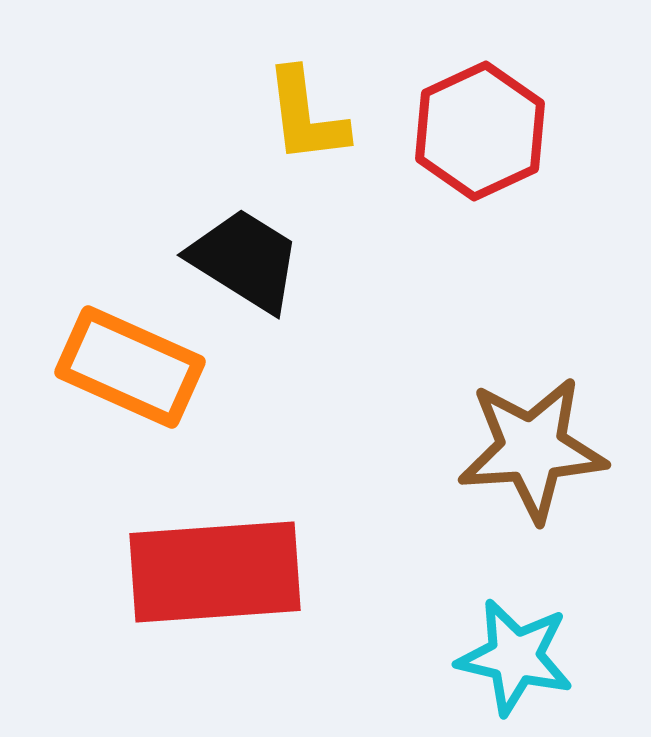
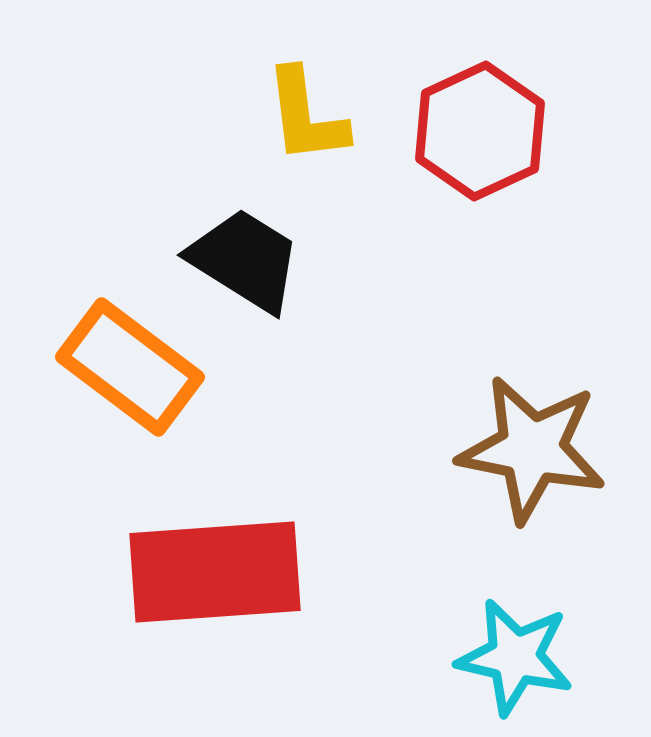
orange rectangle: rotated 13 degrees clockwise
brown star: rotated 15 degrees clockwise
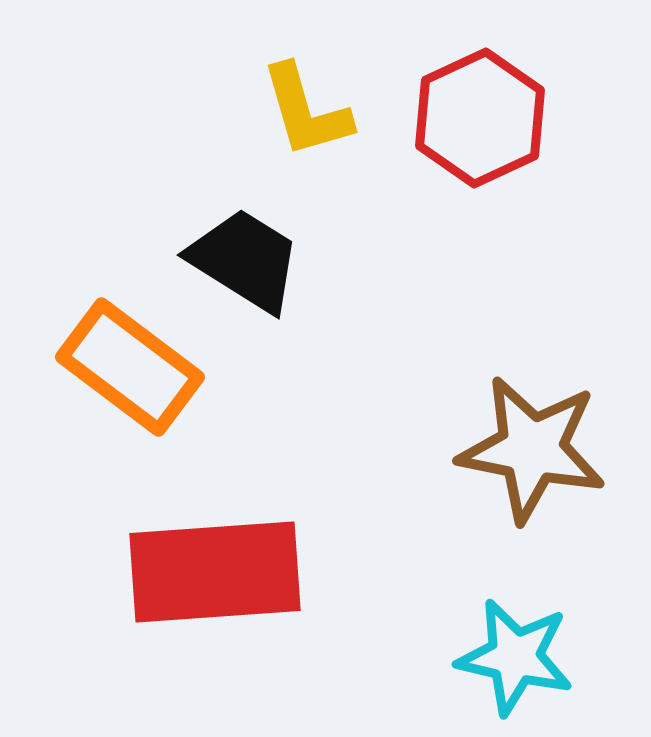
yellow L-shape: moved 5 px up; rotated 9 degrees counterclockwise
red hexagon: moved 13 px up
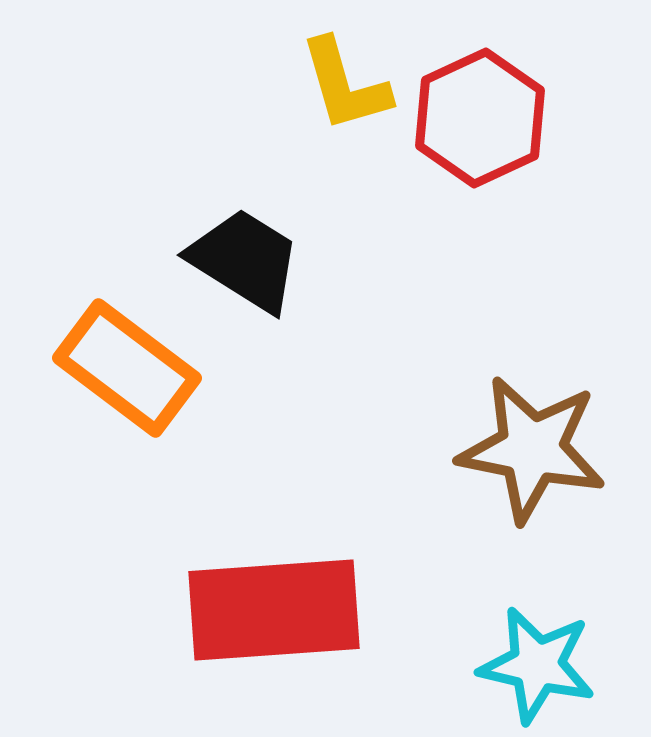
yellow L-shape: moved 39 px right, 26 px up
orange rectangle: moved 3 px left, 1 px down
red rectangle: moved 59 px right, 38 px down
cyan star: moved 22 px right, 8 px down
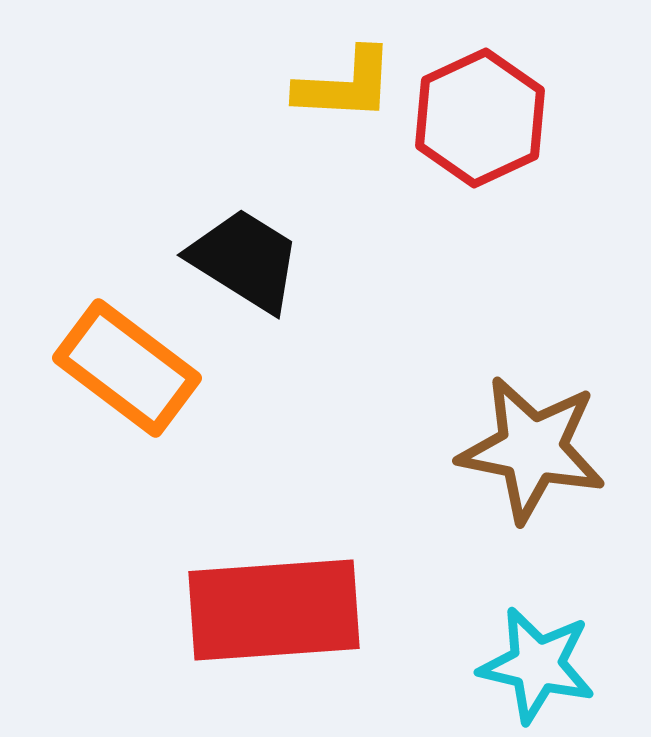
yellow L-shape: rotated 71 degrees counterclockwise
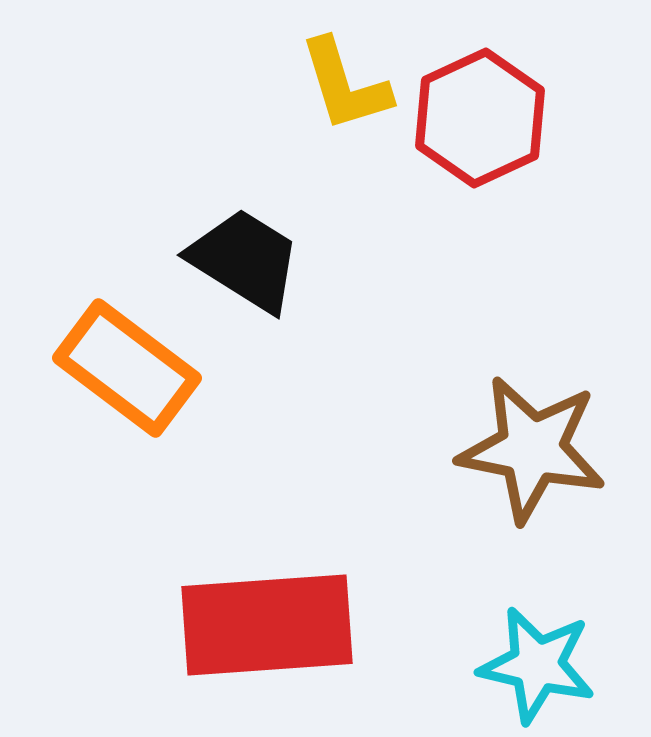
yellow L-shape: rotated 70 degrees clockwise
red rectangle: moved 7 px left, 15 px down
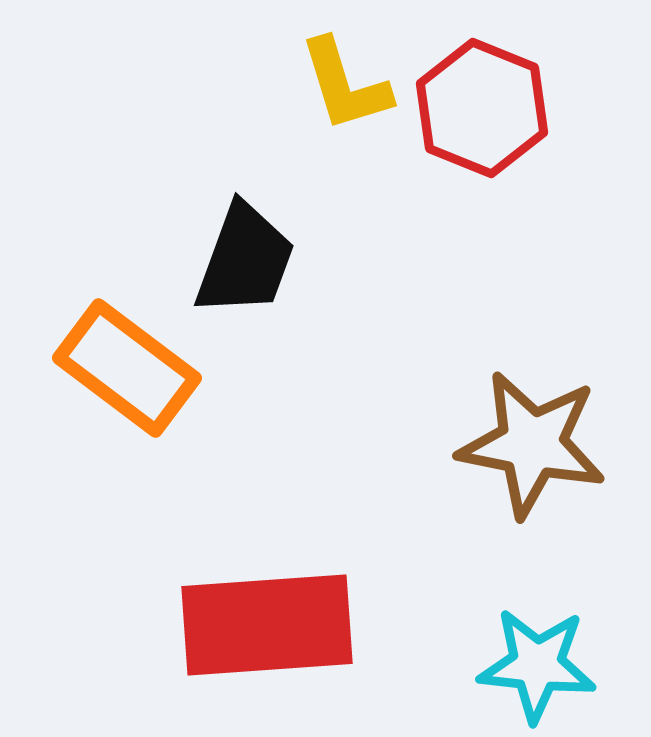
red hexagon: moved 2 px right, 10 px up; rotated 13 degrees counterclockwise
black trapezoid: rotated 78 degrees clockwise
brown star: moved 5 px up
cyan star: rotated 7 degrees counterclockwise
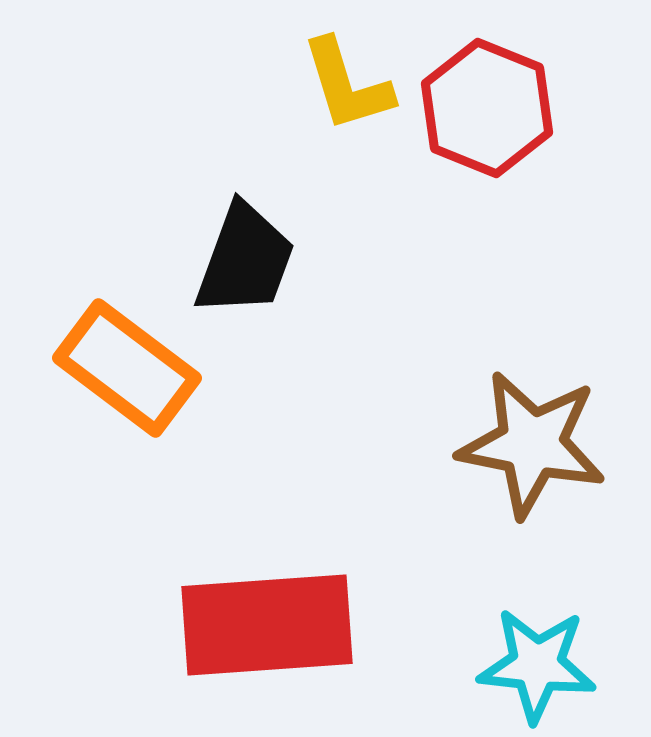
yellow L-shape: moved 2 px right
red hexagon: moved 5 px right
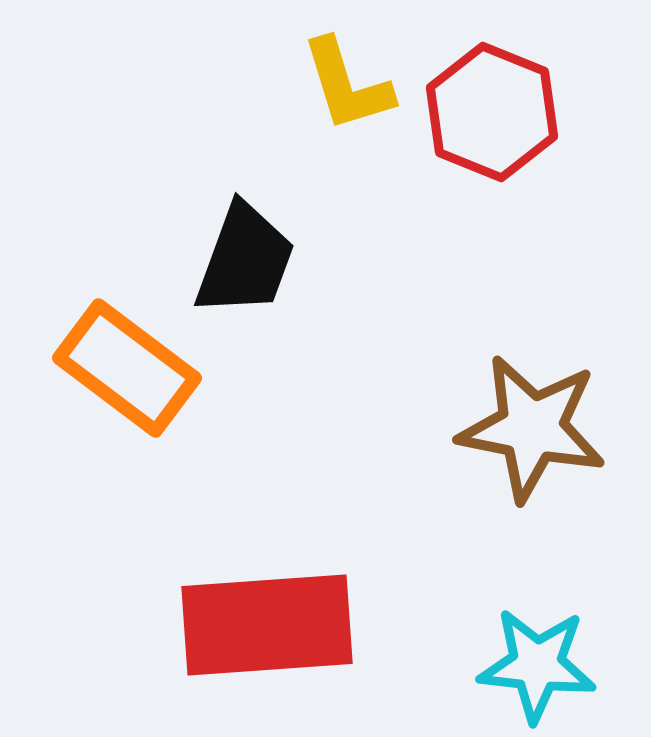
red hexagon: moved 5 px right, 4 px down
brown star: moved 16 px up
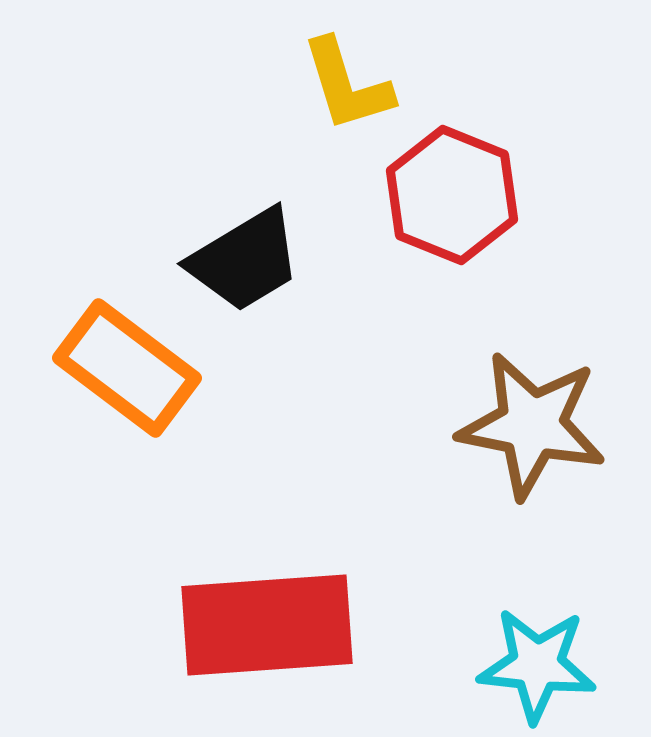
red hexagon: moved 40 px left, 83 px down
black trapezoid: rotated 39 degrees clockwise
brown star: moved 3 px up
